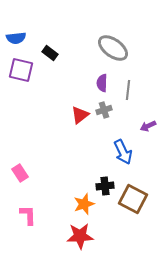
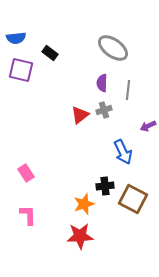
pink rectangle: moved 6 px right
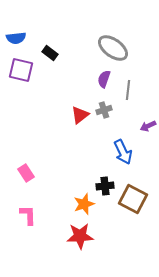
purple semicircle: moved 2 px right, 4 px up; rotated 18 degrees clockwise
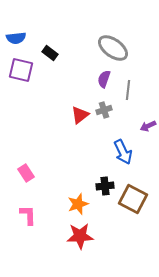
orange star: moved 6 px left
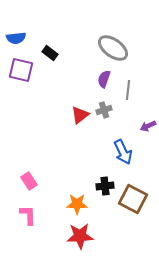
pink rectangle: moved 3 px right, 8 px down
orange star: moved 1 px left; rotated 20 degrees clockwise
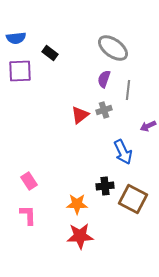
purple square: moved 1 px left, 1 px down; rotated 15 degrees counterclockwise
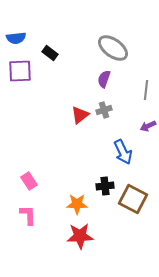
gray line: moved 18 px right
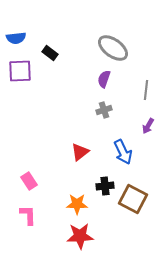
red triangle: moved 37 px down
purple arrow: rotated 35 degrees counterclockwise
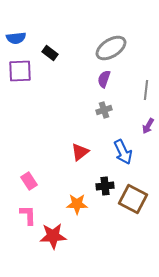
gray ellipse: moved 2 px left; rotated 68 degrees counterclockwise
red star: moved 27 px left
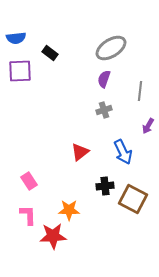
gray line: moved 6 px left, 1 px down
orange star: moved 8 px left, 6 px down
